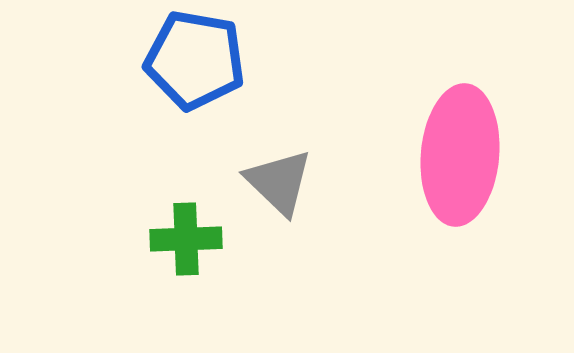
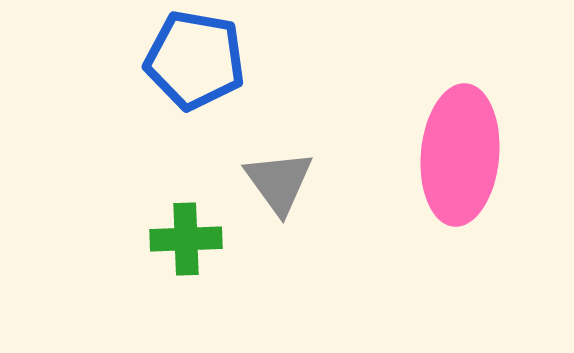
gray triangle: rotated 10 degrees clockwise
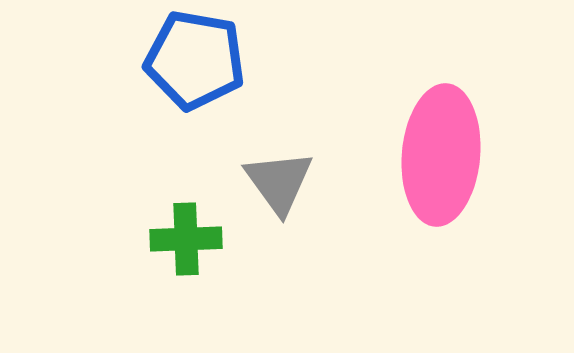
pink ellipse: moved 19 px left
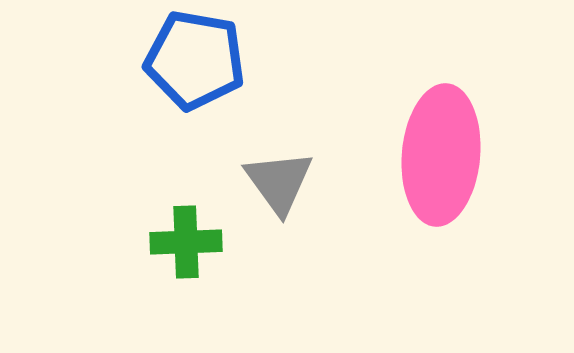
green cross: moved 3 px down
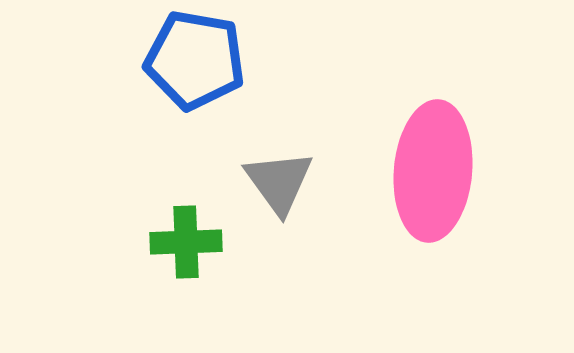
pink ellipse: moved 8 px left, 16 px down
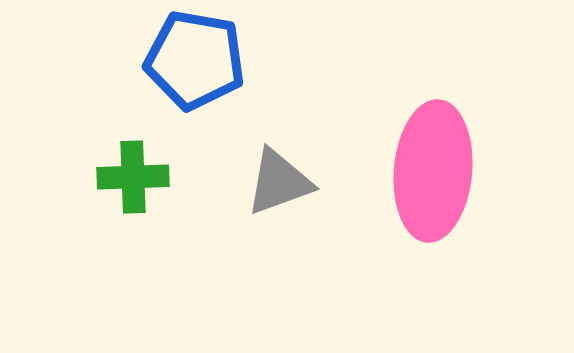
gray triangle: rotated 46 degrees clockwise
green cross: moved 53 px left, 65 px up
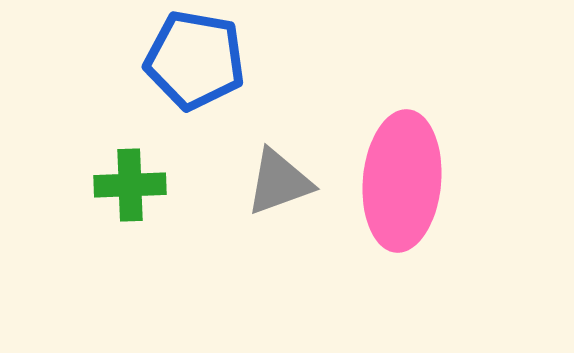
pink ellipse: moved 31 px left, 10 px down
green cross: moved 3 px left, 8 px down
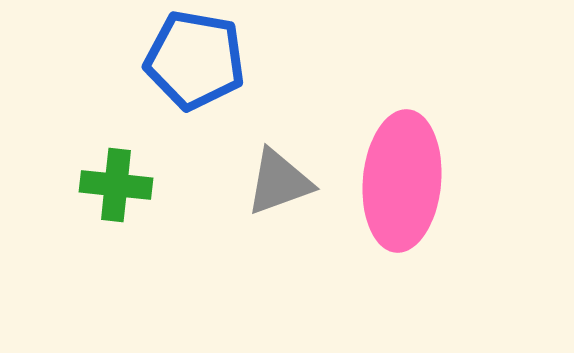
green cross: moved 14 px left; rotated 8 degrees clockwise
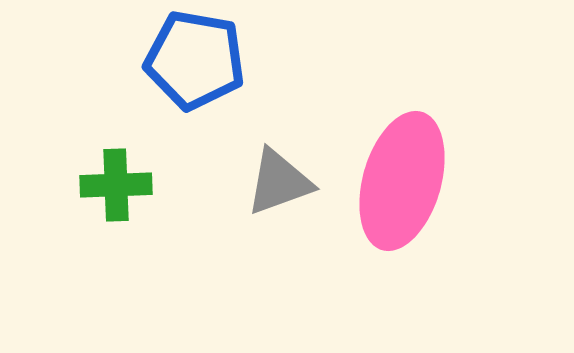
pink ellipse: rotated 11 degrees clockwise
green cross: rotated 8 degrees counterclockwise
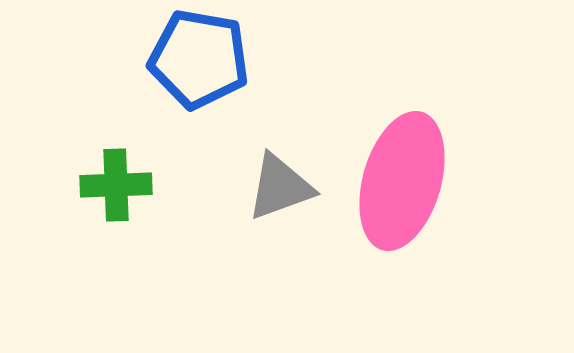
blue pentagon: moved 4 px right, 1 px up
gray triangle: moved 1 px right, 5 px down
